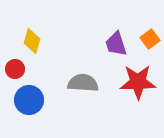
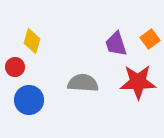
red circle: moved 2 px up
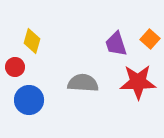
orange square: rotated 12 degrees counterclockwise
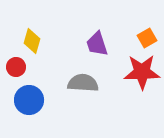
orange square: moved 3 px left, 1 px up; rotated 18 degrees clockwise
purple trapezoid: moved 19 px left
red circle: moved 1 px right
red star: moved 4 px right, 10 px up
